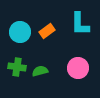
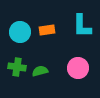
cyan L-shape: moved 2 px right, 2 px down
orange rectangle: moved 1 px up; rotated 28 degrees clockwise
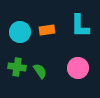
cyan L-shape: moved 2 px left
green semicircle: rotated 70 degrees clockwise
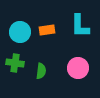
green cross: moved 2 px left, 4 px up
green semicircle: moved 1 px right; rotated 42 degrees clockwise
